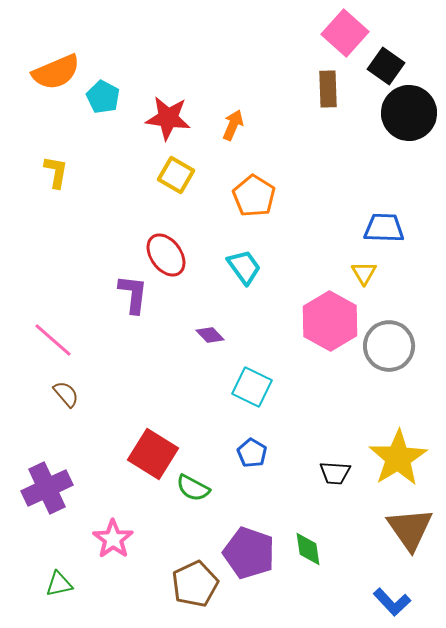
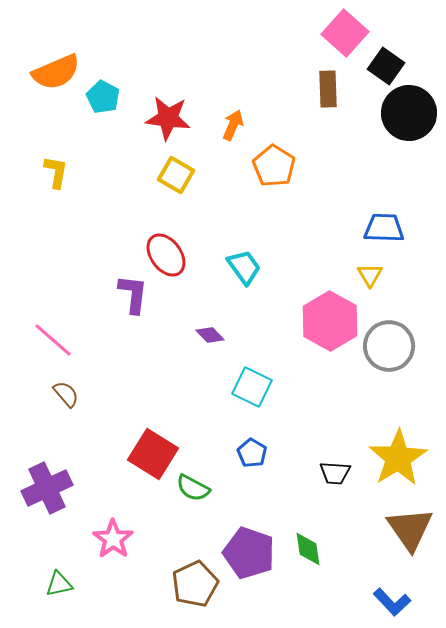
orange pentagon: moved 20 px right, 30 px up
yellow triangle: moved 6 px right, 2 px down
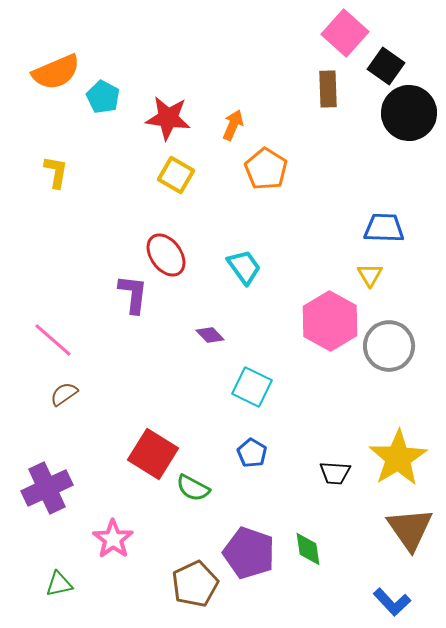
orange pentagon: moved 8 px left, 3 px down
brown semicircle: moved 2 px left; rotated 84 degrees counterclockwise
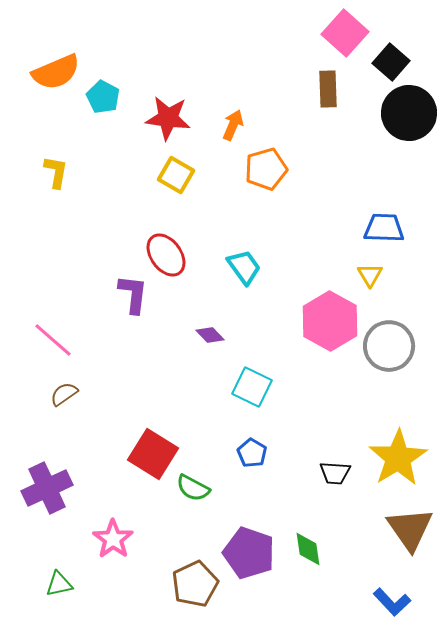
black square: moved 5 px right, 4 px up; rotated 6 degrees clockwise
orange pentagon: rotated 24 degrees clockwise
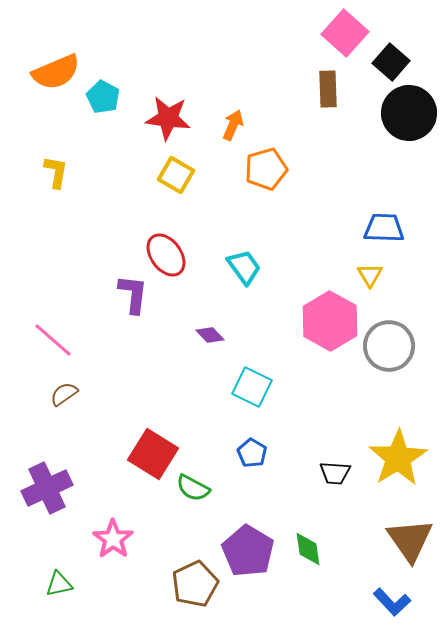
brown triangle: moved 11 px down
purple pentagon: moved 1 px left, 2 px up; rotated 12 degrees clockwise
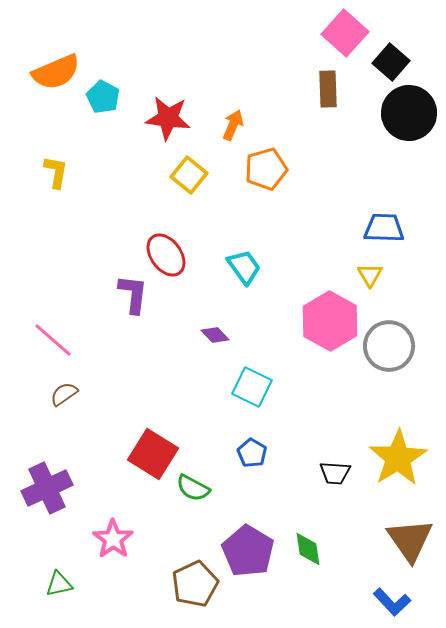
yellow square: moved 13 px right; rotated 9 degrees clockwise
purple diamond: moved 5 px right
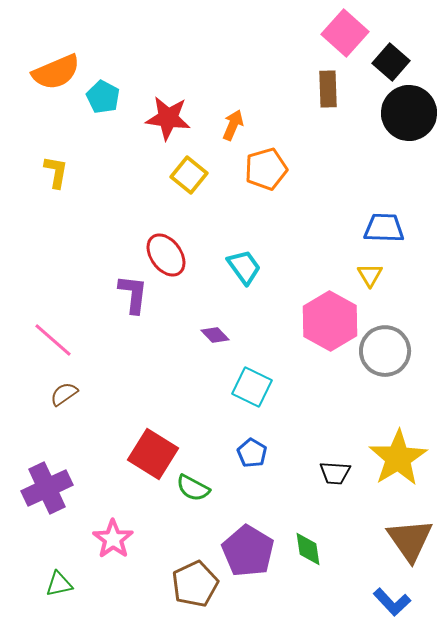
gray circle: moved 4 px left, 5 px down
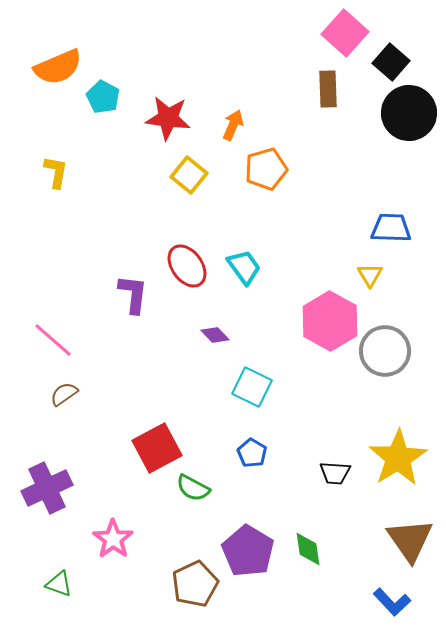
orange semicircle: moved 2 px right, 5 px up
blue trapezoid: moved 7 px right
red ellipse: moved 21 px right, 11 px down
red square: moved 4 px right, 6 px up; rotated 30 degrees clockwise
green triangle: rotated 32 degrees clockwise
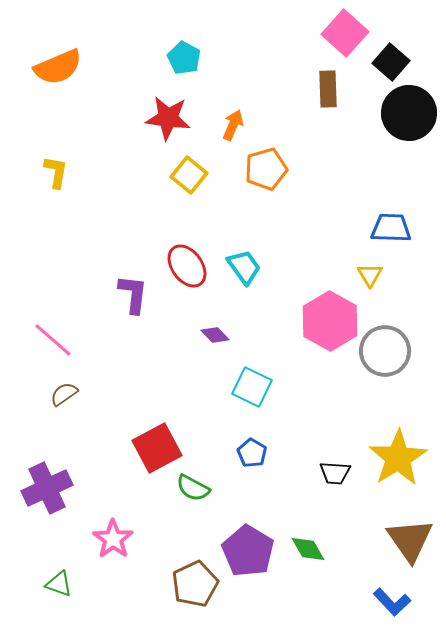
cyan pentagon: moved 81 px right, 39 px up
green diamond: rotated 21 degrees counterclockwise
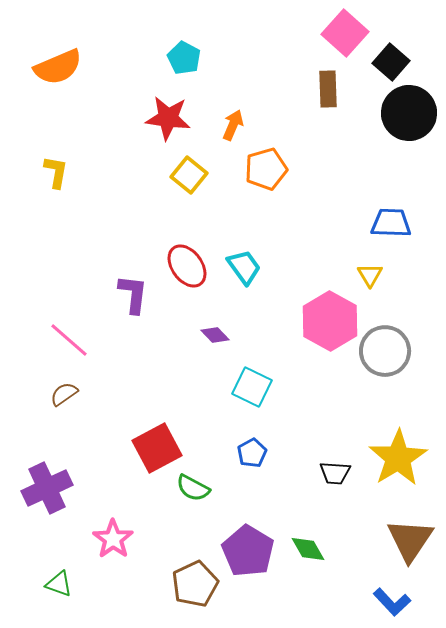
blue trapezoid: moved 5 px up
pink line: moved 16 px right
blue pentagon: rotated 12 degrees clockwise
brown triangle: rotated 9 degrees clockwise
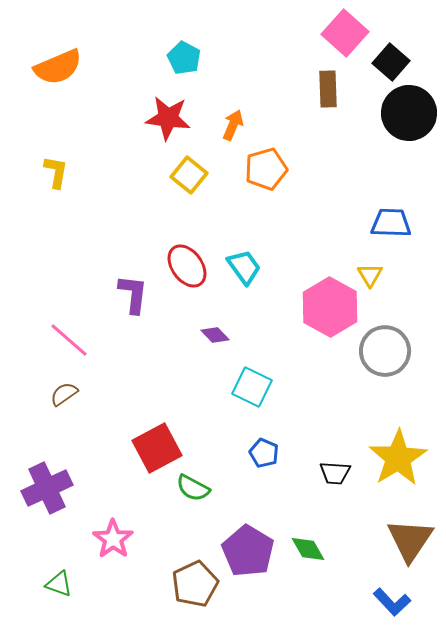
pink hexagon: moved 14 px up
blue pentagon: moved 12 px right; rotated 20 degrees counterclockwise
